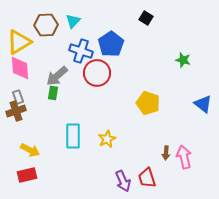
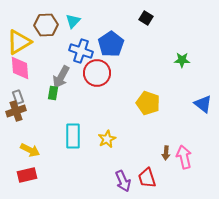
green star: moved 1 px left; rotated 14 degrees counterclockwise
gray arrow: moved 4 px right, 1 px down; rotated 20 degrees counterclockwise
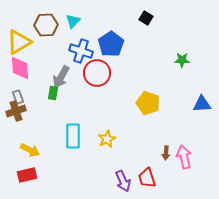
blue triangle: moved 1 px left; rotated 42 degrees counterclockwise
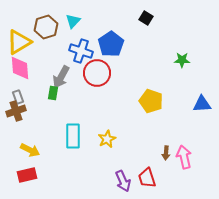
brown hexagon: moved 2 px down; rotated 15 degrees counterclockwise
yellow pentagon: moved 3 px right, 2 px up
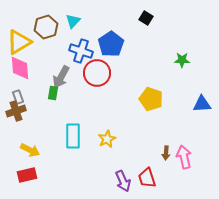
yellow pentagon: moved 2 px up
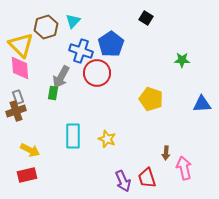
yellow triangle: moved 2 px right, 3 px down; rotated 44 degrees counterclockwise
yellow star: rotated 24 degrees counterclockwise
pink arrow: moved 11 px down
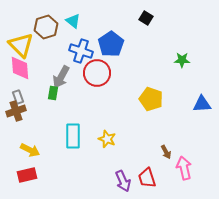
cyan triangle: rotated 35 degrees counterclockwise
brown arrow: moved 1 px up; rotated 32 degrees counterclockwise
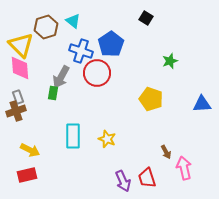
green star: moved 12 px left, 1 px down; rotated 21 degrees counterclockwise
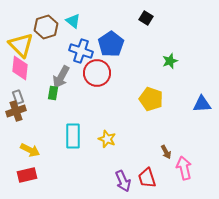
pink diamond: rotated 10 degrees clockwise
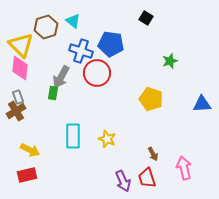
blue pentagon: rotated 30 degrees counterclockwise
brown cross: rotated 12 degrees counterclockwise
brown arrow: moved 13 px left, 2 px down
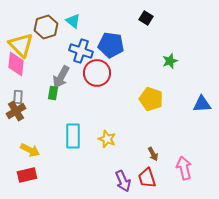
blue pentagon: moved 1 px down
pink diamond: moved 4 px left, 4 px up
gray rectangle: rotated 24 degrees clockwise
